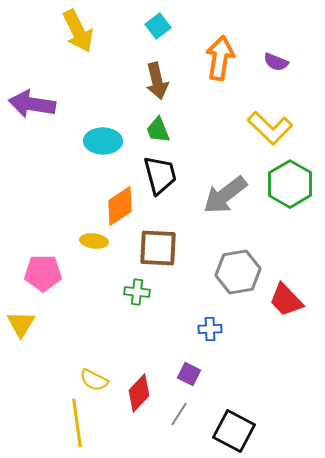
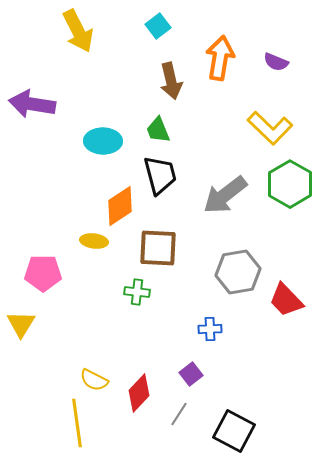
brown arrow: moved 14 px right
purple square: moved 2 px right; rotated 25 degrees clockwise
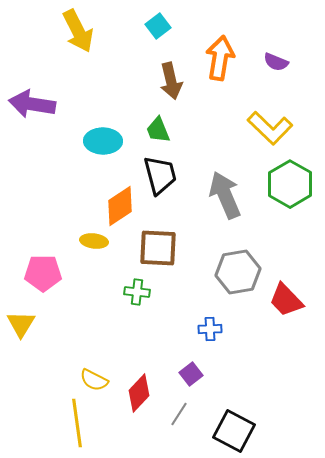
gray arrow: rotated 105 degrees clockwise
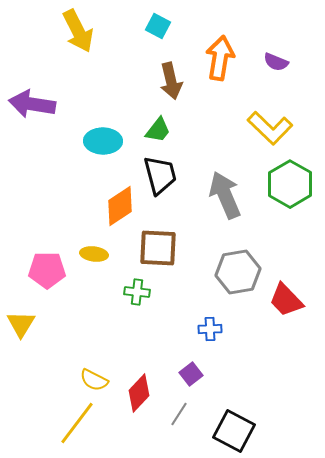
cyan square: rotated 25 degrees counterclockwise
green trapezoid: rotated 120 degrees counterclockwise
yellow ellipse: moved 13 px down
pink pentagon: moved 4 px right, 3 px up
yellow line: rotated 45 degrees clockwise
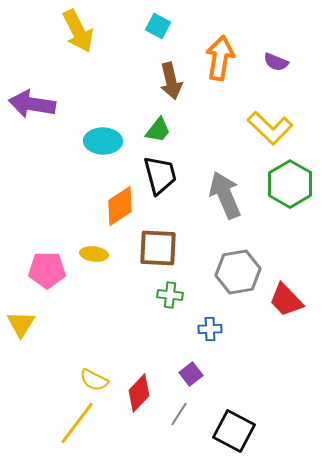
green cross: moved 33 px right, 3 px down
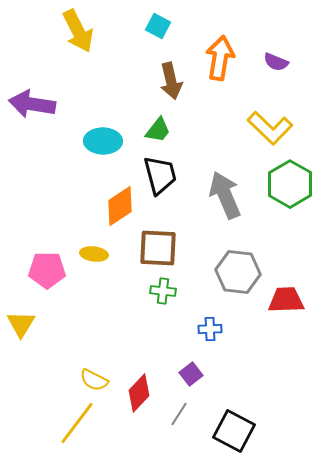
gray hexagon: rotated 15 degrees clockwise
green cross: moved 7 px left, 4 px up
red trapezoid: rotated 132 degrees clockwise
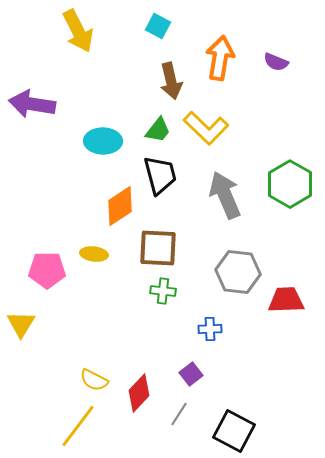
yellow L-shape: moved 64 px left
yellow line: moved 1 px right, 3 px down
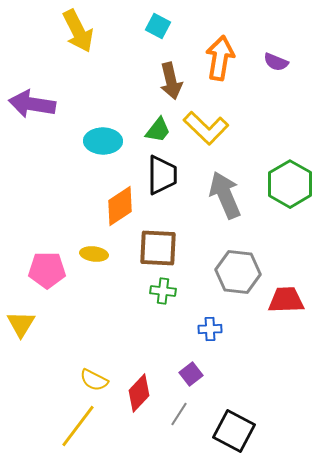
black trapezoid: moved 2 px right; rotated 15 degrees clockwise
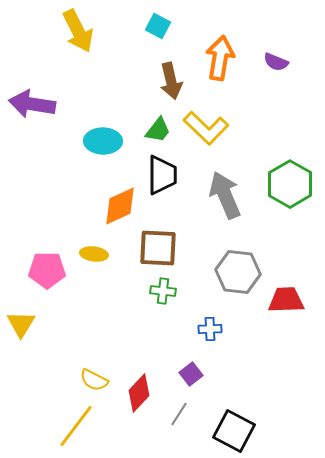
orange diamond: rotated 9 degrees clockwise
yellow line: moved 2 px left
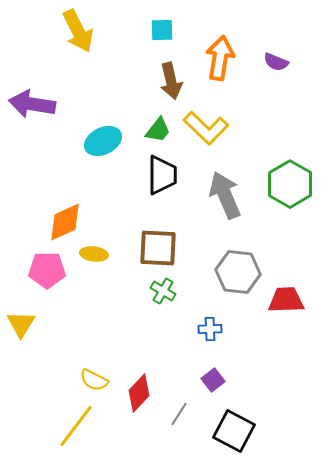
cyan square: moved 4 px right, 4 px down; rotated 30 degrees counterclockwise
cyan ellipse: rotated 27 degrees counterclockwise
orange diamond: moved 55 px left, 16 px down
green cross: rotated 25 degrees clockwise
purple square: moved 22 px right, 6 px down
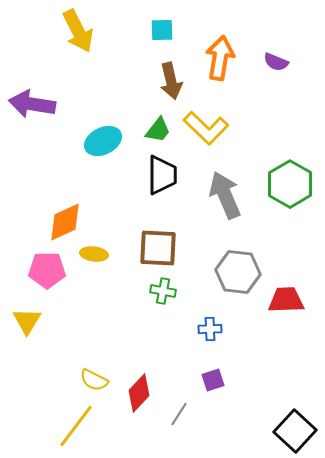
green cross: rotated 20 degrees counterclockwise
yellow triangle: moved 6 px right, 3 px up
purple square: rotated 20 degrees clockwise
black square: moved 61 px right; rotated 15 degrees clockwise
